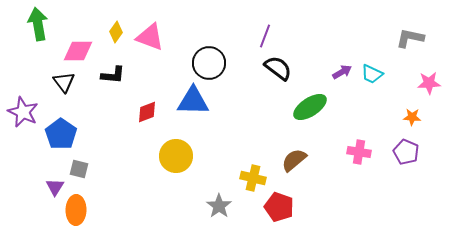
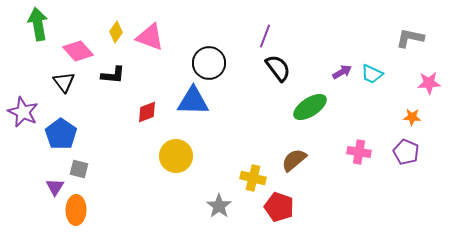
pink diamond: rotated 48 degrees clockwise
black semicircle: rotated 16 degrees clockwise
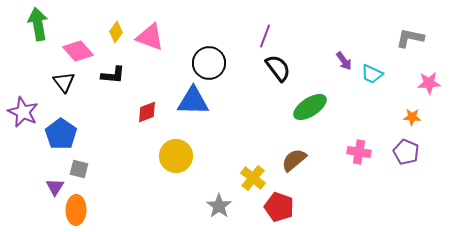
purple arrow: moved 2 px right, 11 px up; rotated 84 degrees clockwise
yellow cross: rotated 25 degrees clockwise
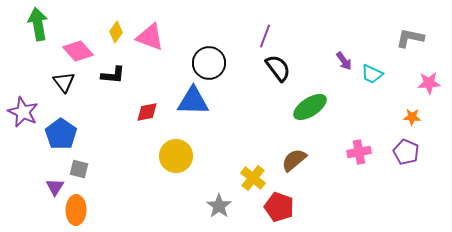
red diamond: rotated 10 degrees clockwise
pink cross: rotated 20 degrees counterclockwise
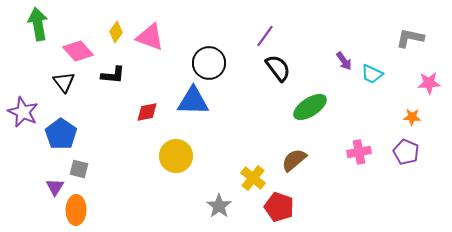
purple line: rotated 15 degrees clockwise
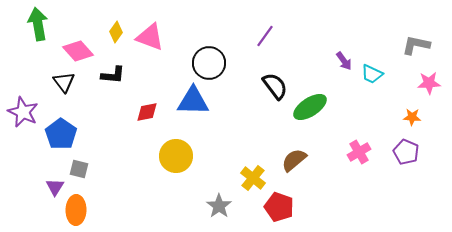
gray L-shape: moved 6 px right, 7 px down
black semicircle: moved 3 px left, 18 px down
pink cross: rotated 20 degrees counterclockwise
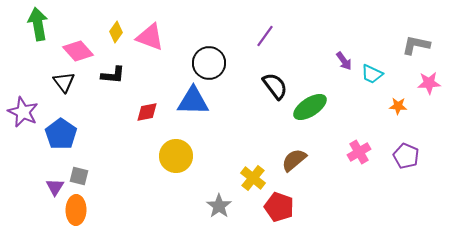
orange star: moved 14 px left, 11 px up
purple pentagon: moved 4 px down
gray square: moved 7 px down
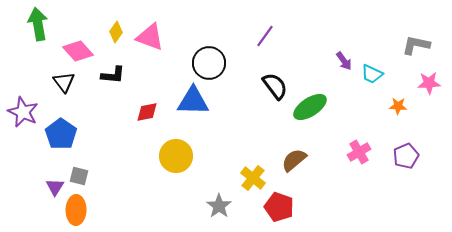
purple pentagon: rotated 25 degrees clockwise
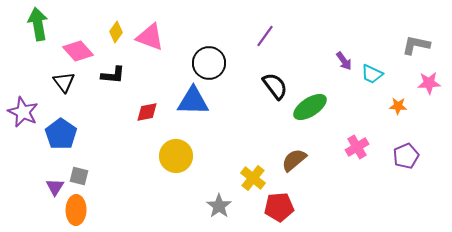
pink cross: moved 2 px left, 5 px up
red pentagon: rotated 24 degrees counterclockwise
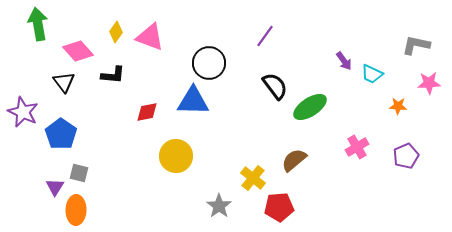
gray square: moved 3 px up
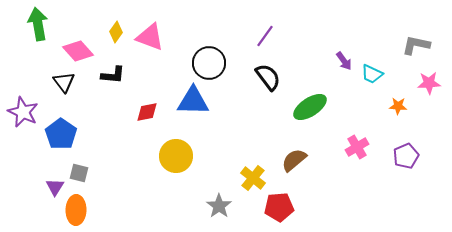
black semicircle: moved 7 px left, 9 px up
